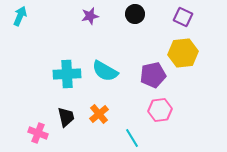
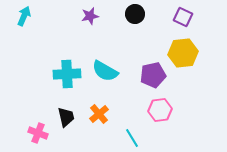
cyan arrow: moved 4 px right
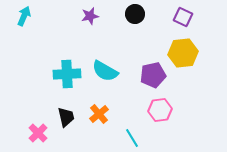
pink cross: rotated 24 degrees clockwise
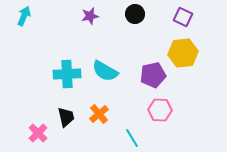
pink hexagon: rotated 10 degrees clockwise
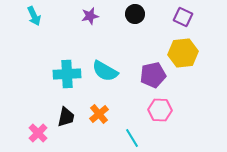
cyan arrow: moved 10 px right; rotated 132 degrees clockwise
black trapezoid: rotated 25 degrees clockwise
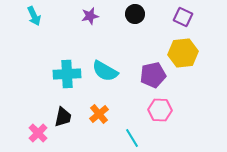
black trapezoid: moved 3 px left
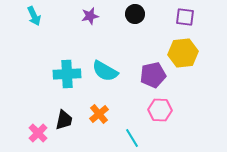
purple square: moved 2 px right; rotated 18 degrees counterclockwise
black trapezoid: moved 1 px right, 3 px down
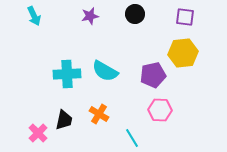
orange cross: rotated 18 degrees counterclockwise
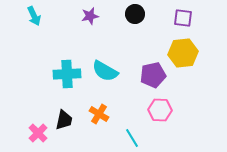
purple square: moved 2 px left, 1 px down
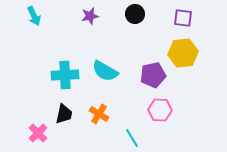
cyan cross: moved 2 px left, 1 px down
black trapezoid: moved 6 px up
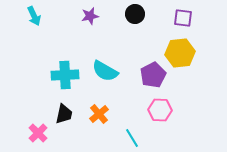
yellow hexagon: moved 3 px left
purple pentagon: rotated 15 degrees counterclockwise
orange cross: rotated 18 degrees clockwise
